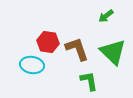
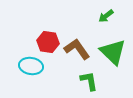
brown L-shape: rotated 16 degrees counterclockwise
cyan ellipse: moved 1 px left, 1 px down
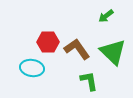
red hexagon: rotated 10 degrees counterclockwise
cyan ellipse: moved 1 px right, 2 px down
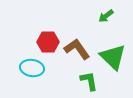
green triangle: moved 5 px down
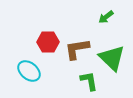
green arrow: moved 1 px down
brown L-shape: rotated 64 degrees counterclockwise
green triangle: moved 1 px left, 1 px down
cyan ellipse: moved 3 px left, 3 px down; rotated 30 degrees clockwise
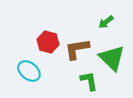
green arrow: moved 5 px down
red hexagon: rotated 15 degrees clockwise
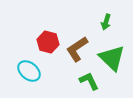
green arrow: rotated 35 degrees counterclockwise
brown L-shape: rotated 24 degrees counterclockwise
green L-shape: rotated 15 degrees counterclockwise
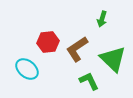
green arrow: moved 4 px left, 3 px up
red hexagon: rotated 20 degrees counterclockwise
green triangle: moved 1 px right, 1 px down
cyan ellipse: moved 2 px left, 2 px up
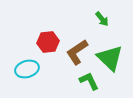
green arrow: rotated 56 degrees counterclockwise
brown L-shape: moved 3 px down
green triangle: moved 3 px left, 1 px up
cyan ellipse: rotated 55 degrees counterclockwise
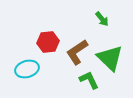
green L-shape: moved 1 px up
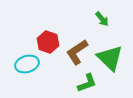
red hexagon: rotated 25 degrees clockwise
cyan ellipse: moved 5 px up
green L-shape: moved 2 px left, 3 px down; rotated 95 degrees clockwise
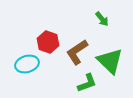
green triangle: moved 3 px down
